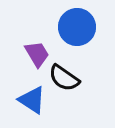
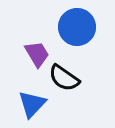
blue triangle: moved 4 px down; rotated 40 degrees clockwise
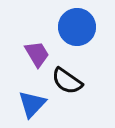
black semicircle: moved 3 px right, 3 px down
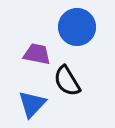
purple trapezoid: rotated 48 degrees counterclockwise
black semicircle: rotated 24 degrees clockwise
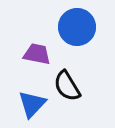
black semicircle: moved 5 px down
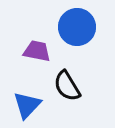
purple trapezoid: moved 3 px up
blue triangle: moved 5 px left, 1 px down
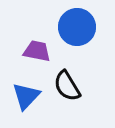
blue triangle: moved 1 px left, 9 px up
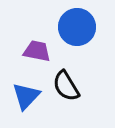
black semicircle: moved 1 px left
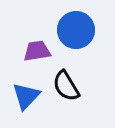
blue circle: moved 1 px left, 3 px down
purple trapezoid: rotated 20 degrees counterclockwise
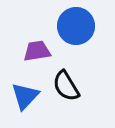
blue circle: moved 4 px up
blue triangle: moved 1 px left
